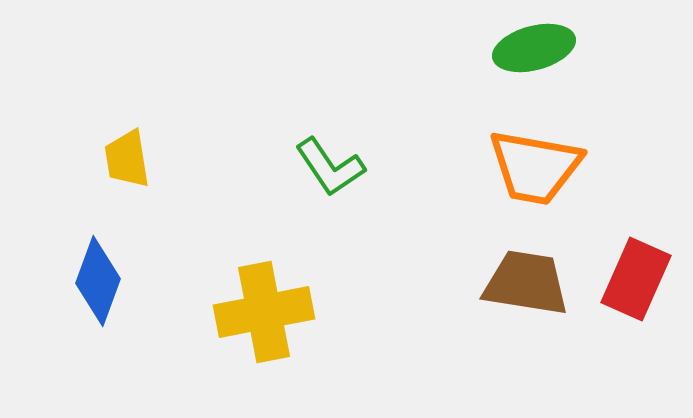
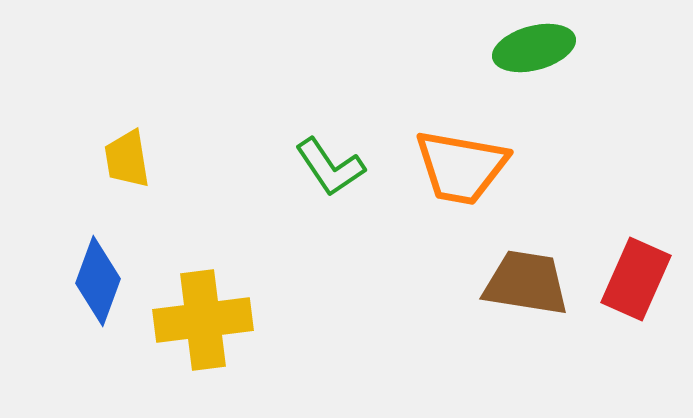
orange trapezoid: moved 74 px left
yellow cross: moved 61 px left, 8 px down; rotated 4 degrees clockwise
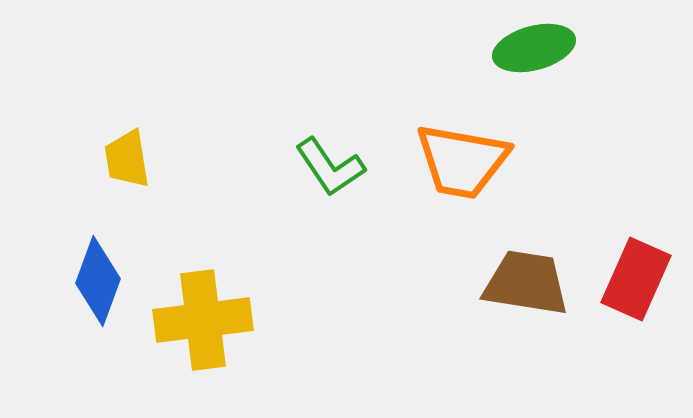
orange trapezoid: moved 1 px right, 6 px up
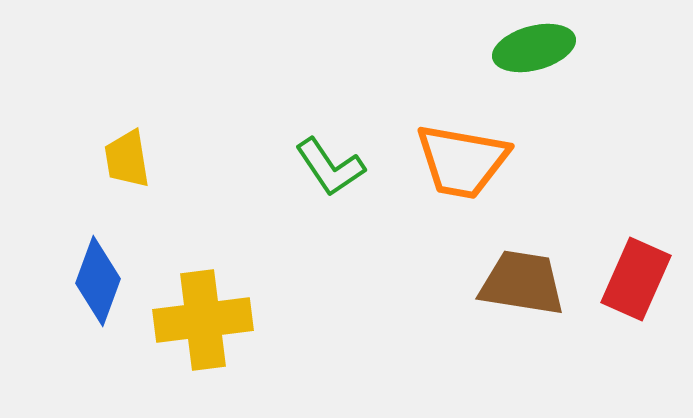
brown trapezoid: moved 4 px left
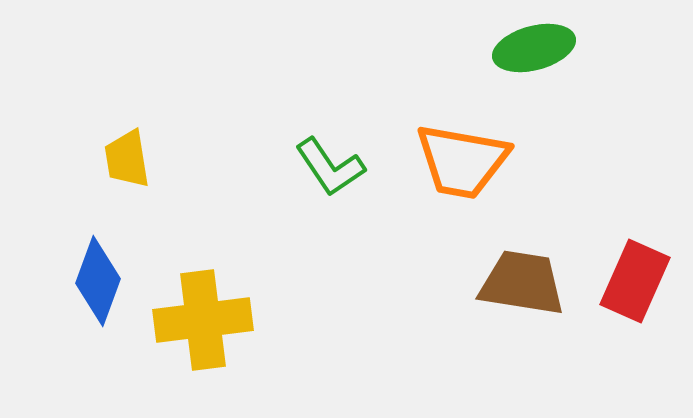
red rectangle: moved 1 px left, 2 px down
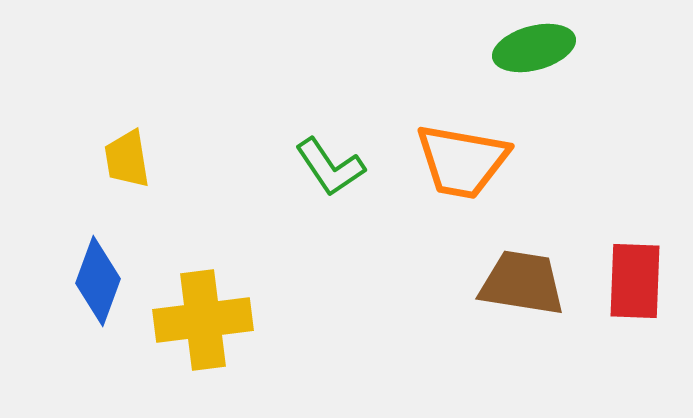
red rectangle: rotated 22 degrees counterclockwise
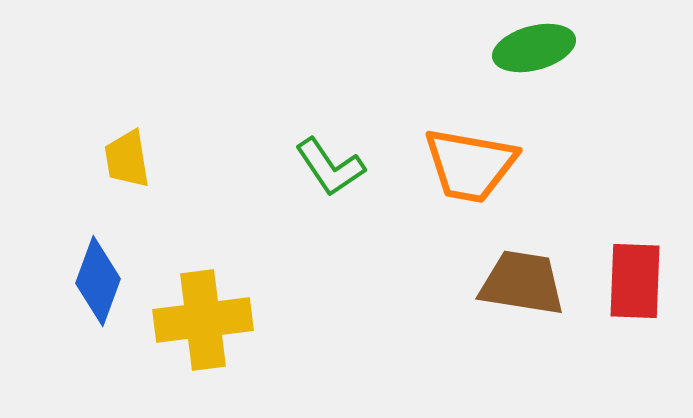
orange trapezoid: moved 8 px right, 4 px down
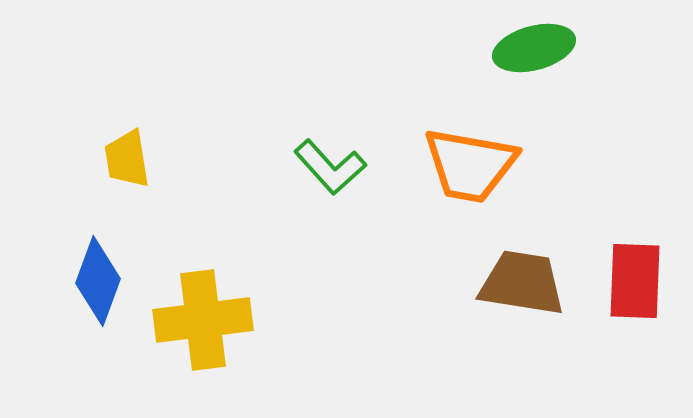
green L-shape: rotated 8 degrees counterclockwise
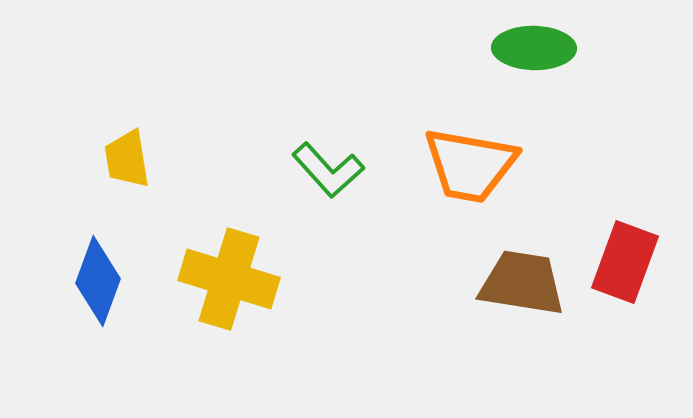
green ellipse: rotated 16 degrees clockwise
green L-shape: moved 2 px left, 3 px down
red rectangle: moved 10 px left, 19 px up; rotated 18 degrees clockwise
yellow cross: moved 26 px right, 41 px up; rotated 24 degrees clockwise
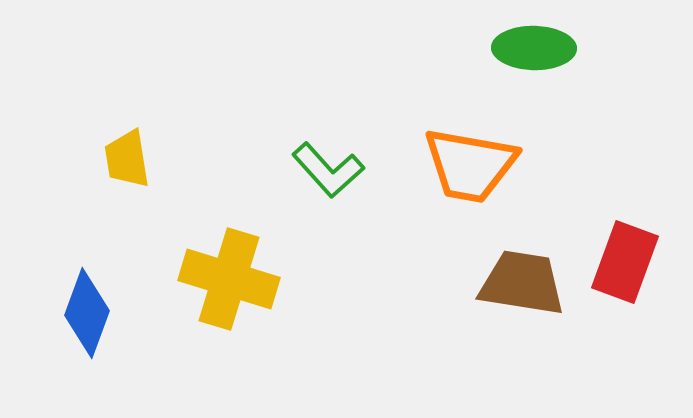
blue diamond: moved 11 px left, 32 px down
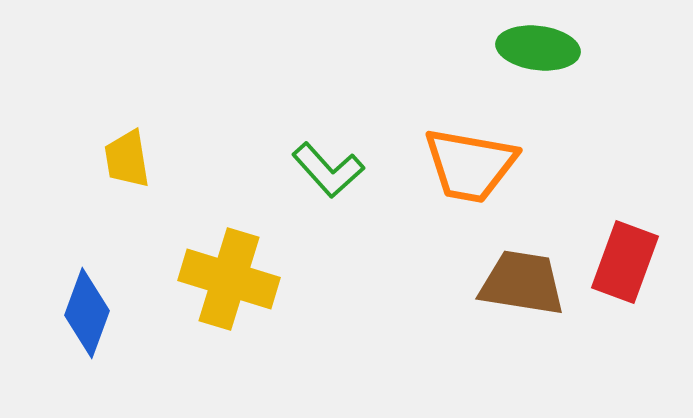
green ellipse: moved 4 px right; rotated 6 degrees clockwise
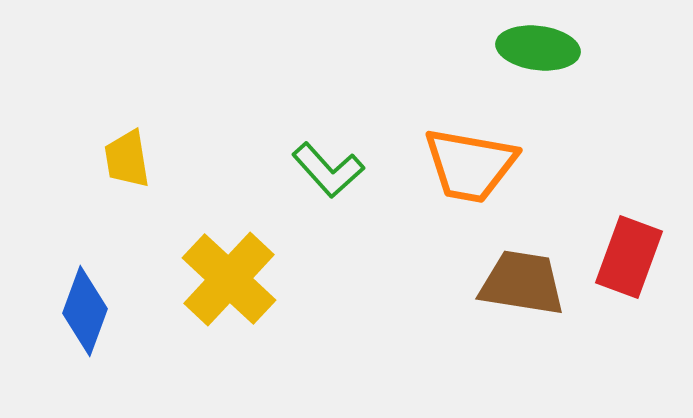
red rectangle: moved 4 px right, 5 px up
yellow cross: rotated 26 degrees clockwise
blue diamond: moved 2 px left, 2 px up
